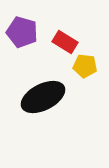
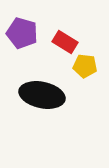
purple pentagon: moved 1 px down
black ellipse: moved 1 px left, 2 px up; rotated 39 degrees clockwise
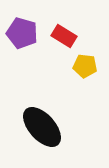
red rectangle: moved 1 px left, 6 px up
black ellipse: moved 32 px down; rotated 36 degrees clockwise
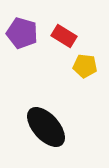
black ellipse: moved 4 px right
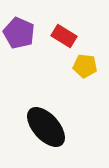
purple pentagon: moved 3 px left; rotated 8 degrees clockwise
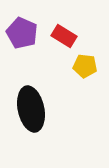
purple pentagon: moved 3 px right
black ellipse: moved 15 px left, 18 px up; rotated 30 degrees clockwise
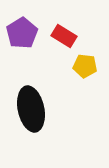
purple pentagon: rotated 16 degrees clockwise
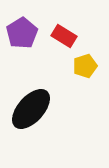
yellow pentagon: rotated 25 degrees counterclockwise
black ellipse: rotated 54 degrees clockwise
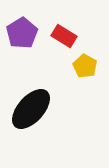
yellow pentagon: rotated 25 degrees counterclockwise
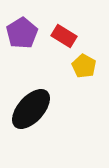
yellow pentagon: moved 1 px left
